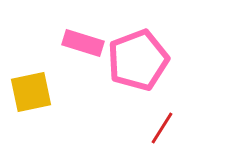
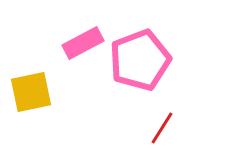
pink rectangle: rotated 45 degrees counterclockwise
pink pentagon: moved 2 px right
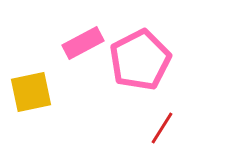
pink pentagon: rotated 6 degrees counterclockwise
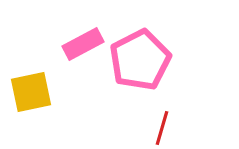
pink rectangle: moved 1 px down
red line: rotated 16 degrees counterclockwise
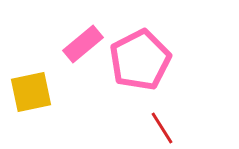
pink rectangle: rotated 12 degrees counterclockwise
red line: rotated 48 degrees counterclockwise
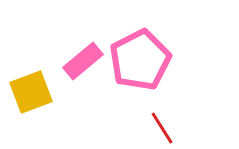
pink rectangle: moved 17 px down
yellow square: rotated 9 degrees counterclockwise
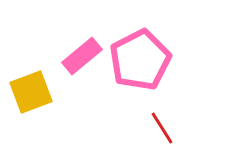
pink rectangle: moved 1 px left, 5 px up
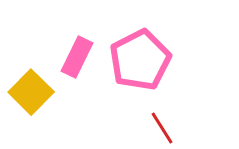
pink rectangle: moved 5 px left, 1 px down; rotated 24 degrees counterclockwise
yellow square: rotated 24 degrees counterclockwise
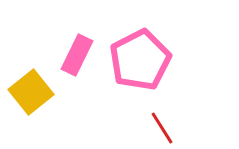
pink rectangle: moved 2 px up
yellow square: rotated 6 degrees clockwise
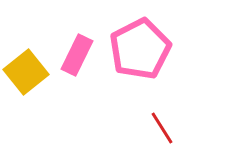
pink pentagon: moved 11 px up
yellow square: moved 5 px left, 20 px up
